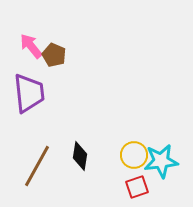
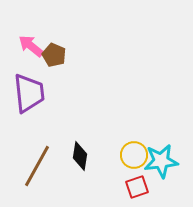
pink arrow: rotated 12 degrees counterclockwise
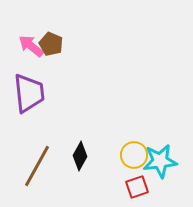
brown pentagon: moved 3 px left, 11 px up
black diamond: rotated 20 degrees clockwise
cyan star: moved 1 px left
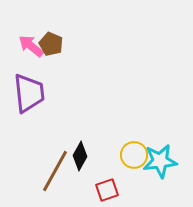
brown line: moved 18 px right, 5 px down
red square: moved 30 px left, 3 px down
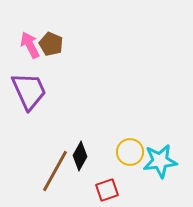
pink arrow: moved 1 px left, 1 px up; rotated 24 degrees clockwise
purple trapezoid: moved 2 px up; rotated 18 degrees counterclockwise
yellow circle: moved 4 px left, 3 px up
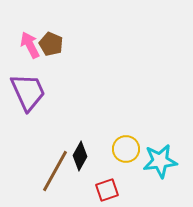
purple trapezoid: moved 1 px left, 1 px down
yellow circle: moved 4 px left, 3 px up
